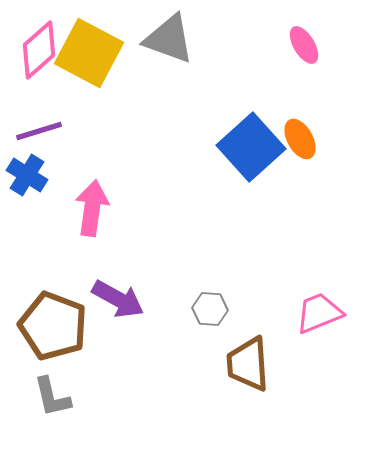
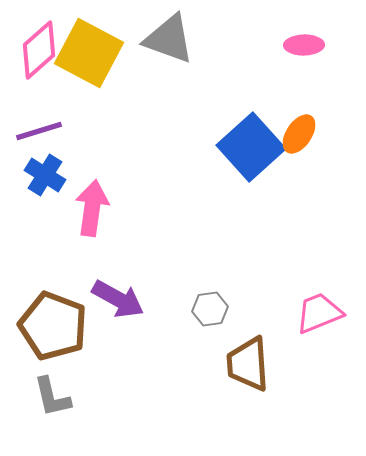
pink ellipse: rotated 60 degrees counterclockwise
orange ellipse: moved 1 px left, 5 px up; rotated 63 degrees clockwise
blue cross: moved 18 px right
gray hexagon: rotated 12 degrees counterclockwise
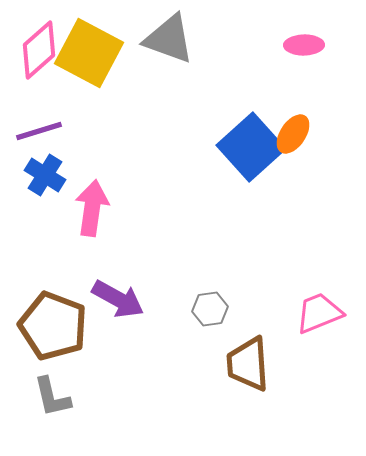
orange ellipse: moved 6 px left
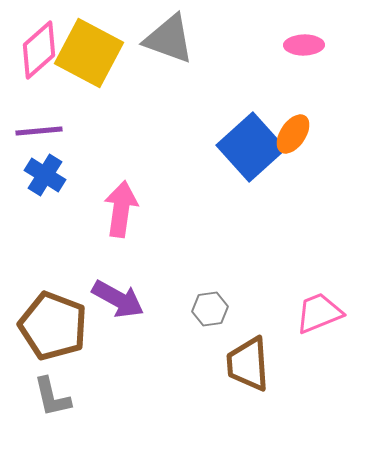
purple line: rotated 12 degrees clockwise
pink arrow: moved 29 px right, 1 px down
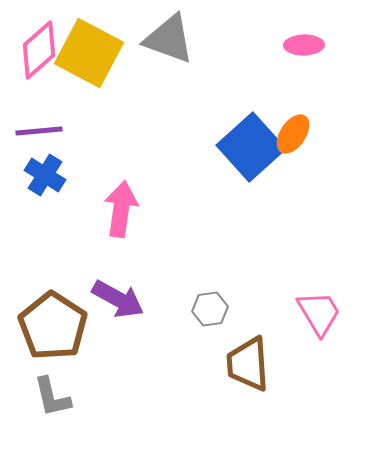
pink trapezoid: rotated 81 degrees clockwise
brown pentagon: rotated 12 degrees clockwise
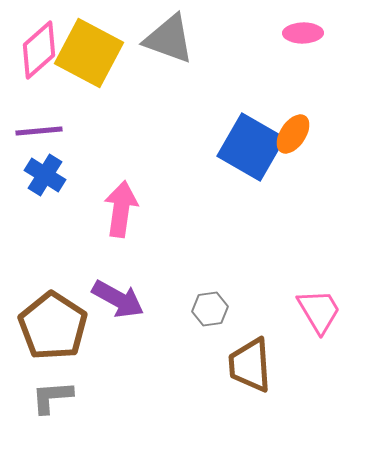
pink ellipse: moved 1 px left, 12 px up
blue square: rotated 18 degrees counterclockwise
pink trapezoid: moved 2 px up
brown trapezoid: moved 2 px right, 1 px down
gray L-shape: rotated 99 degrees clockwise
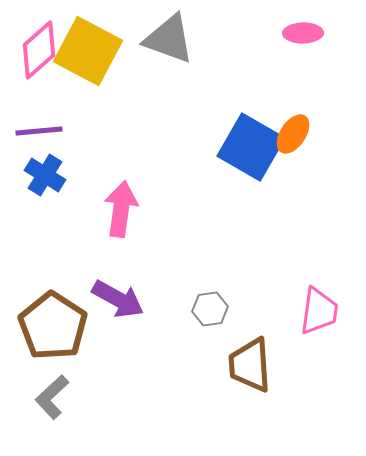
yellow square: moved 1 px left, 2 px up
pink trapezoid: rotated 39 degrees clockwise
gray L-shape: rotated 39 degrees counterclockwise
